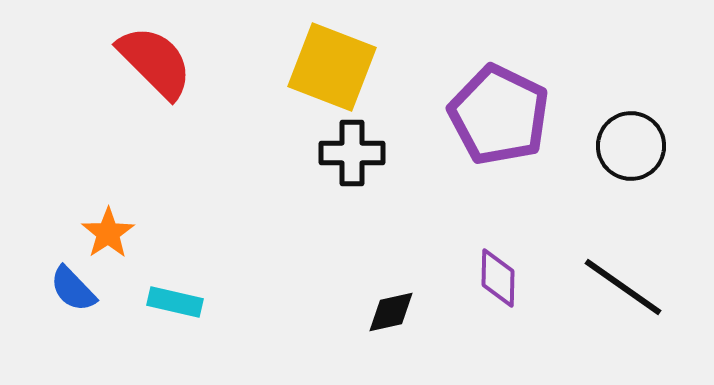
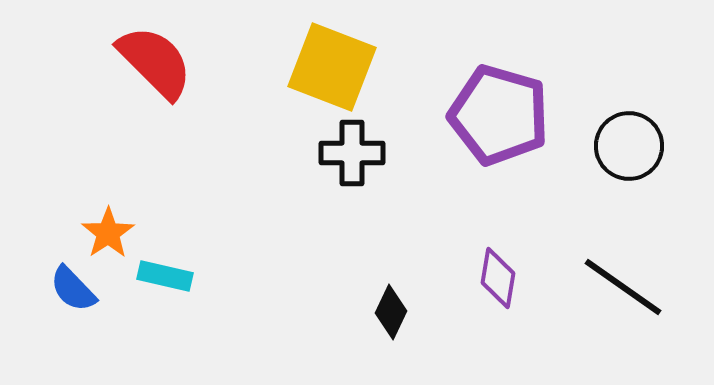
purple pentagon: rotated 10 degrees counterclockwise
black circle: moved 2 px left
purple diamond: rotated 8 degrees clockwise
cyan rectangle: moved 10 px left, 26 px up
black diamond: rotated 52 degrees counterclockwise
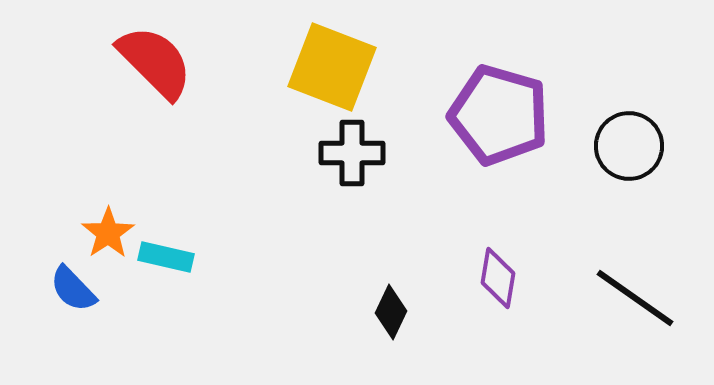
cyan rectangle: moved 1 px right, 19 px up
black line: moved 12 px right, 11 px down
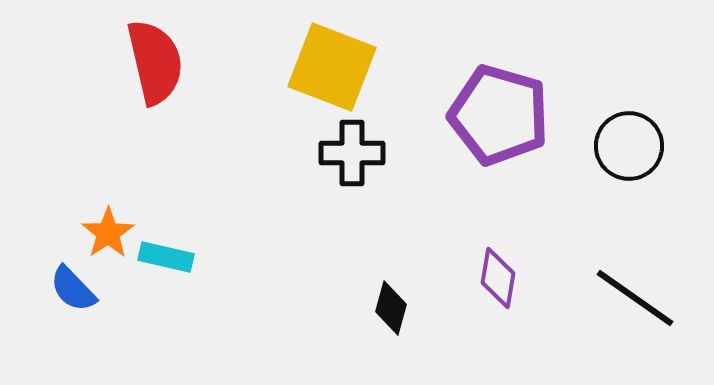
red semicircle: rotated 32 degrees clockwise
black diamond: moved 4 px up; rotated 10 degrees counterclockwise
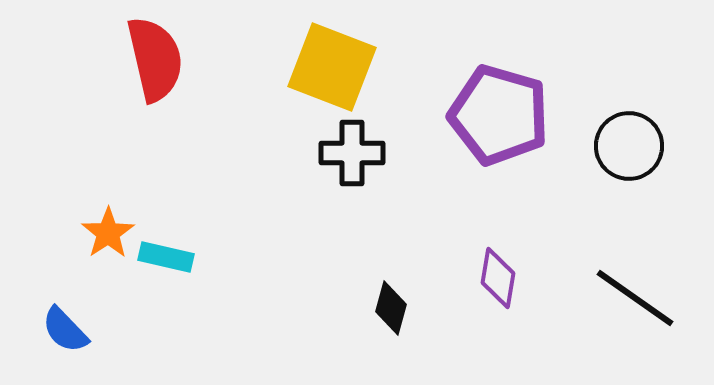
red semicircle: moved 3 px up
blue semicircle: moved 8 px left, 41 px down
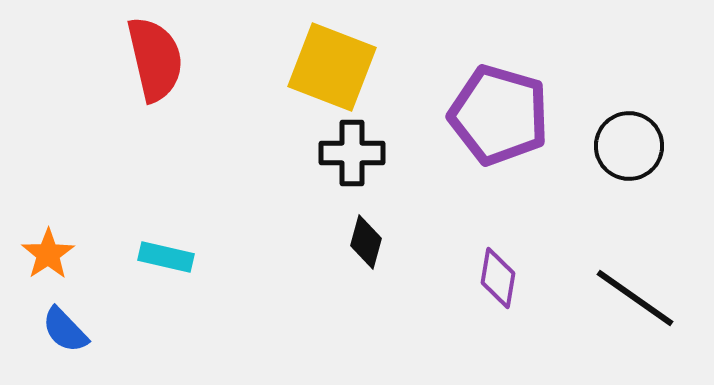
orange star: moved 60 px left, 21 px down
black diamond: moved 25 px left, 66 px up
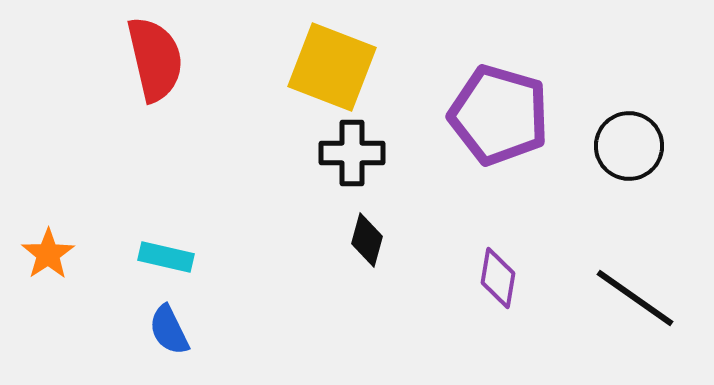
black diamond: moved 1 px right, 2 px up
blue semicircle: moved 104 px right; rotated 18 degrees clockwise
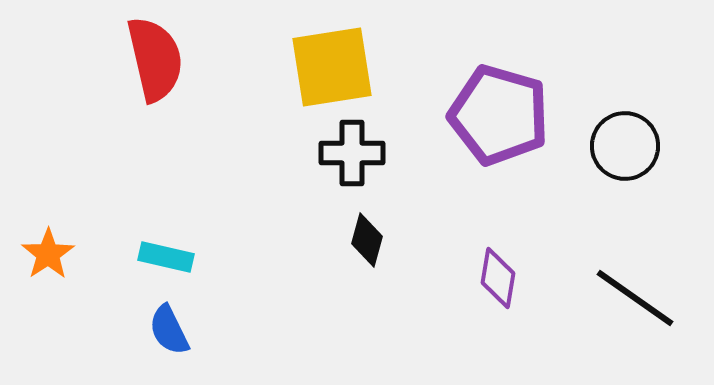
yellow square: rotated 30 degrees counterclockwise
black circle: moved 4 px left
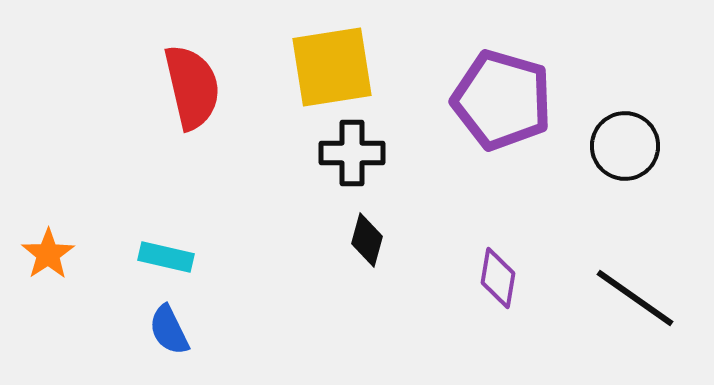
red semicircle: moved 37 px right, 28 px down
purple pentagon: moved 3 px right, 15 px up
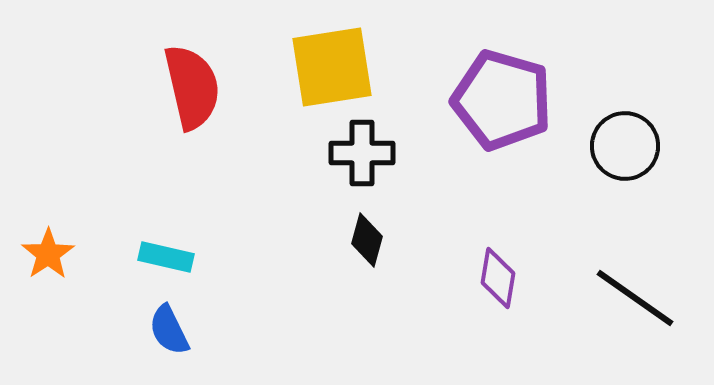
black cross: moved 10 px right
